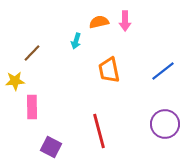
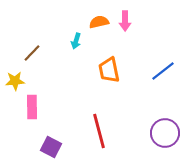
purple circle: moved 9 px down
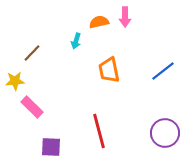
pink arrow: moved 4 px up
pink rectangle: rotated 45 degrees counterclockwise
purple square: rotated 25 degrees counterclockwise
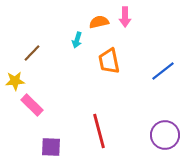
cyan arrow: moved 1 px right, 1 px up
orange trapezoid: moved 9 px up
pink rectangle: moved 2 px up
purple circle: moved 2 px down
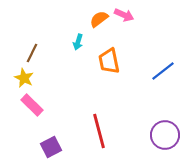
pink arrow: moved 1 px left, 2 px up; rotated 66 degrees counterclockwise
orange semicircle: moved 3 px up; rotated 24 degrees counterclockwise
cyan arrow: moved 1 px right, 2 px down
brown line: rotated 18 degrees counterclockwise
yellow star: moved 9 px right, 3 px up; rotated 30 degrees clockwise
purple square: rotated 30 degrees counterclockwise
